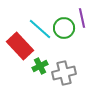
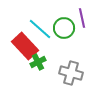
red rectangle: moved 5 px right
green cross: moved 2 px left, 4 px up
gray cross: moved 7 px right; rotated 30 degrees clockwise
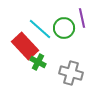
green cross: rotated 35 degrees counterclockwise
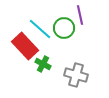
purple line: moved 2 px left, 3 px up
green cross: moved 5 px right, 2 px down
gray cross: moved 5 px right, 2 px down
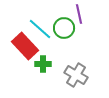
purple line: moved 1 px left, 1 px up
green cross: rotated 28 degrees counterclockwise
gray cross: rotated 15 degrees clockwise
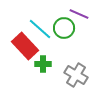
purple line: rotated 54 degrees counterclockwise
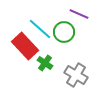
green circle: moved 4 px down
green cross: moved 2 px right, 1 px up; rotated 35 degrees clockwise
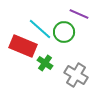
red rectangle: moved 2 px left; rotated 24 degrees counterclockwise
